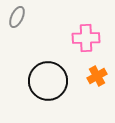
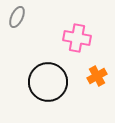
pink cross: moved 9 px left; rotated 12 degrees clockwise
black circle: moved 1 px down
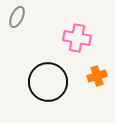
orange cross: rotated 12 degrees clockwise
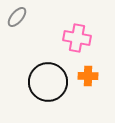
gray ellipse: rotated 15 degrees clockwise
orange cross: moved 9 px left; rotated 18 degrees clockwise
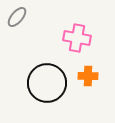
black circle: moved 1 px left, 1 px down
